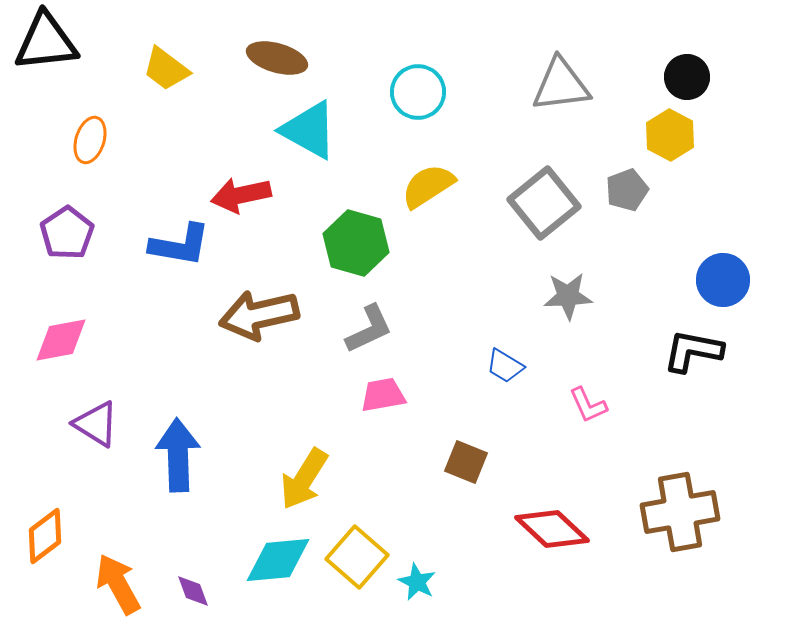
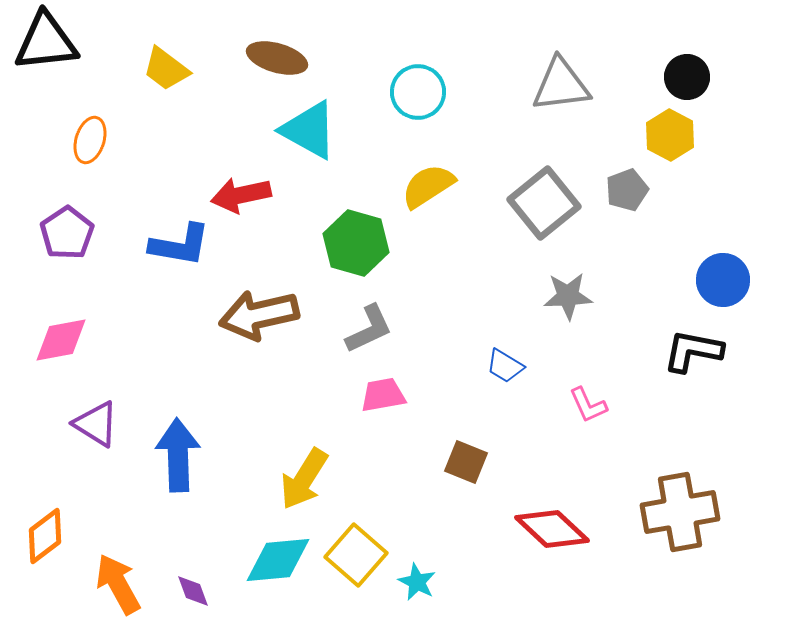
yellow square: moved 1 px left, 2 px up
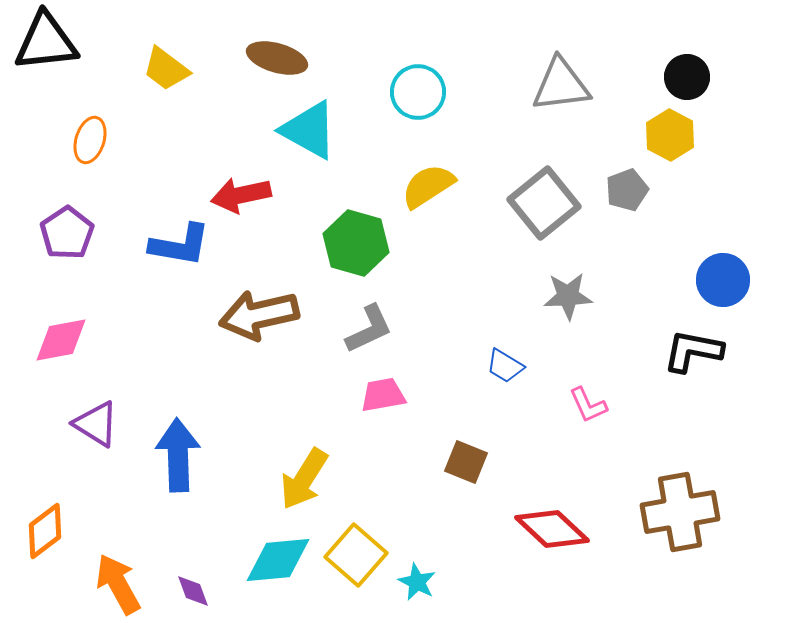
orange diamond: moved 5 px up
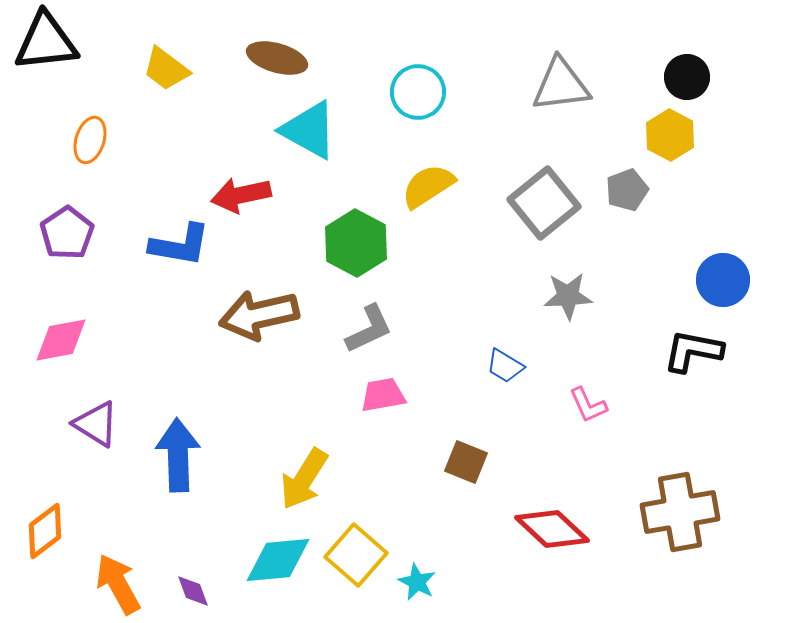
green hexagon: rotated 12 degrees clockwise
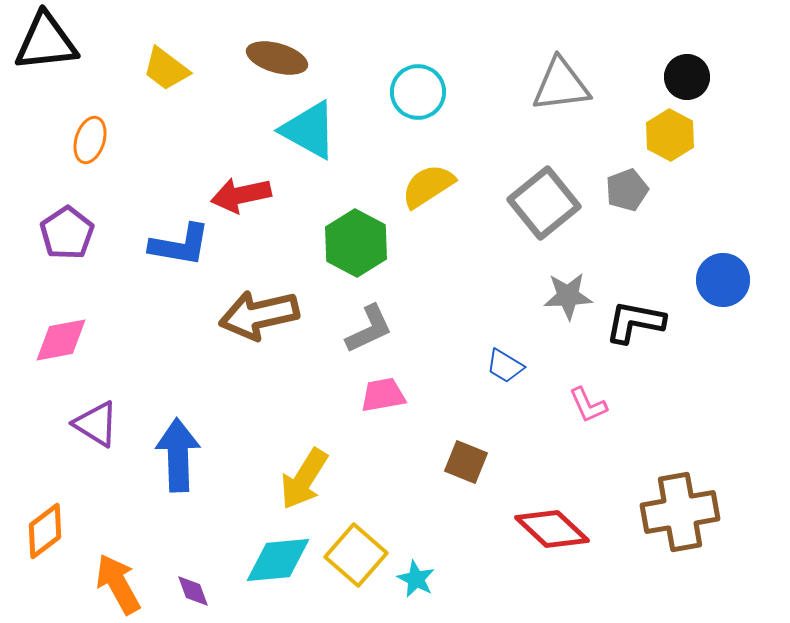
black L-shape: moved 58 px left, 29 px up
cyan star: moved 1 px left, 3 px up
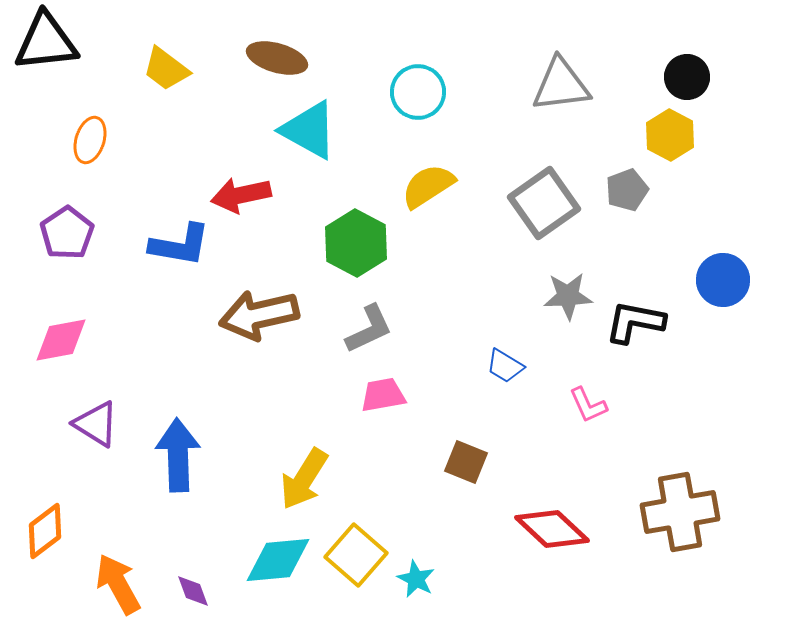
gray square: rotated 4 degrees clockwise
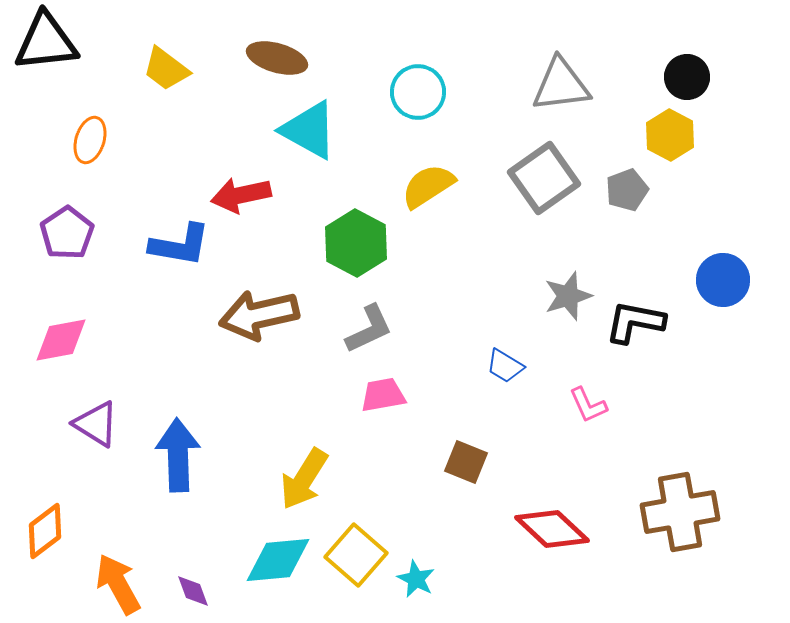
gray square: moved 25 px up
gray star: rotated 15 degrees counterclockwise
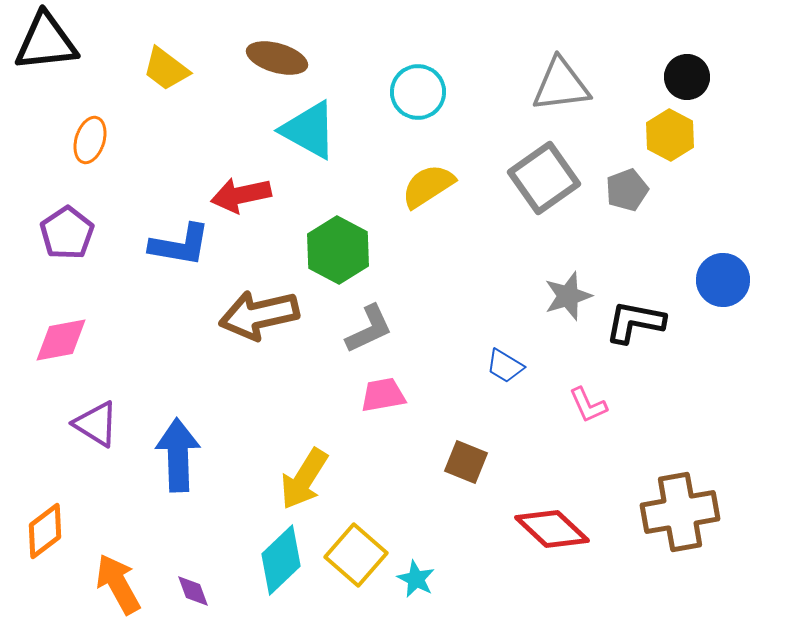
green hexagon: moved 18 px left, 7 px down
cyan diamond: moved 3 px right; rotated 38 degrees counterclockwise
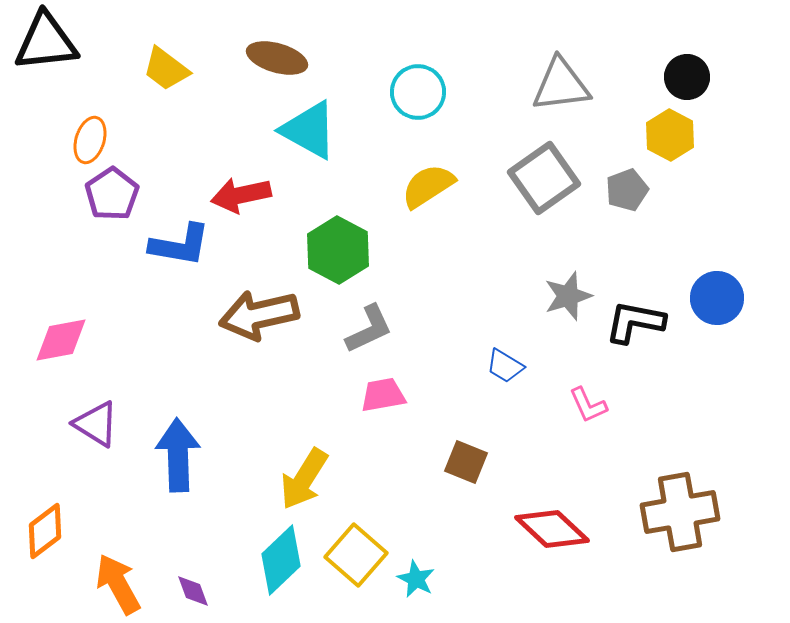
purple pentagon: moved 45 px right, 39 px up
blue circle: moved 6 px left, 18 px down
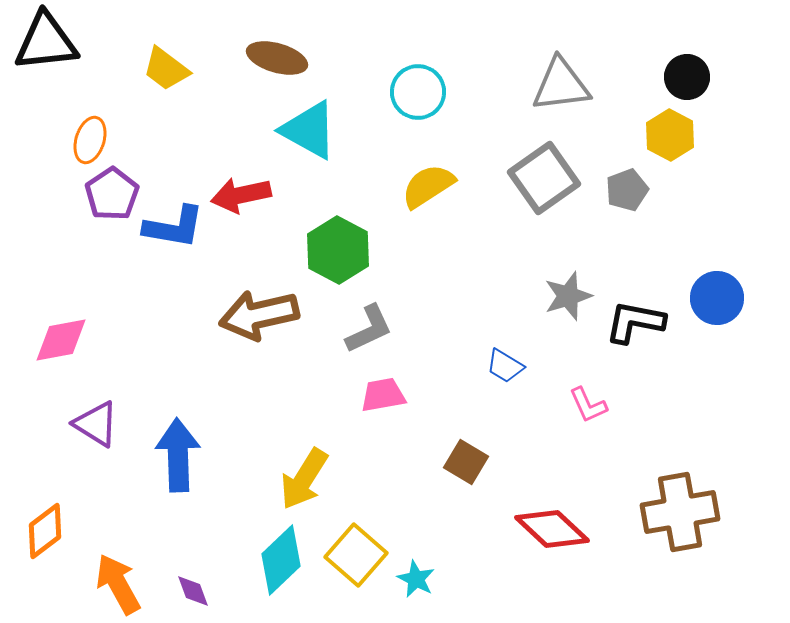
blue L-shape: moved 6 px left, 18 px up
brown square: rotated 9 degrees clockwise
